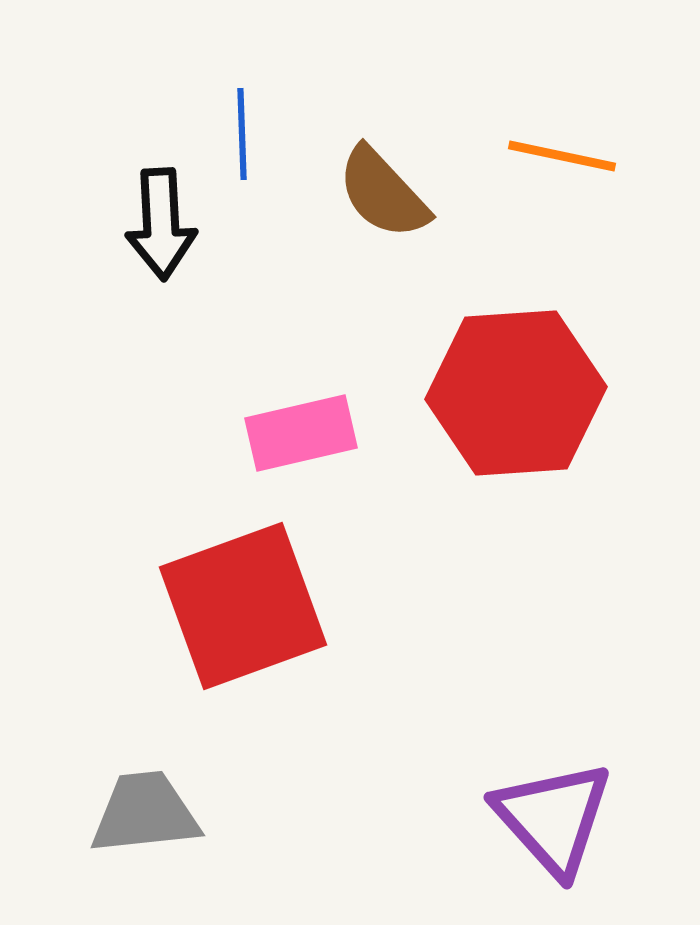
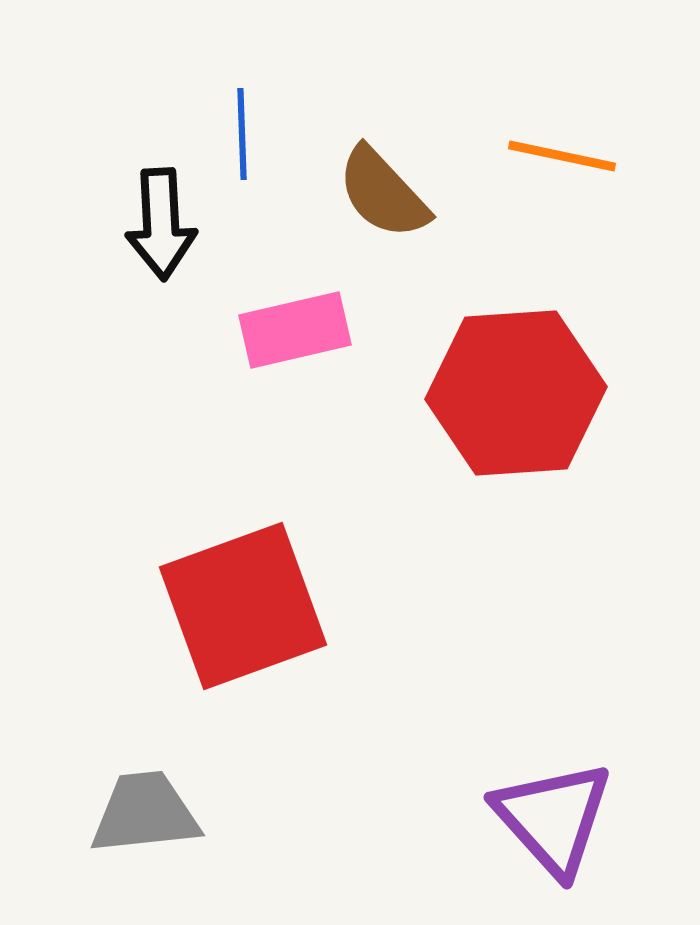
pink rectangle: moved 6 px left, 103 px up
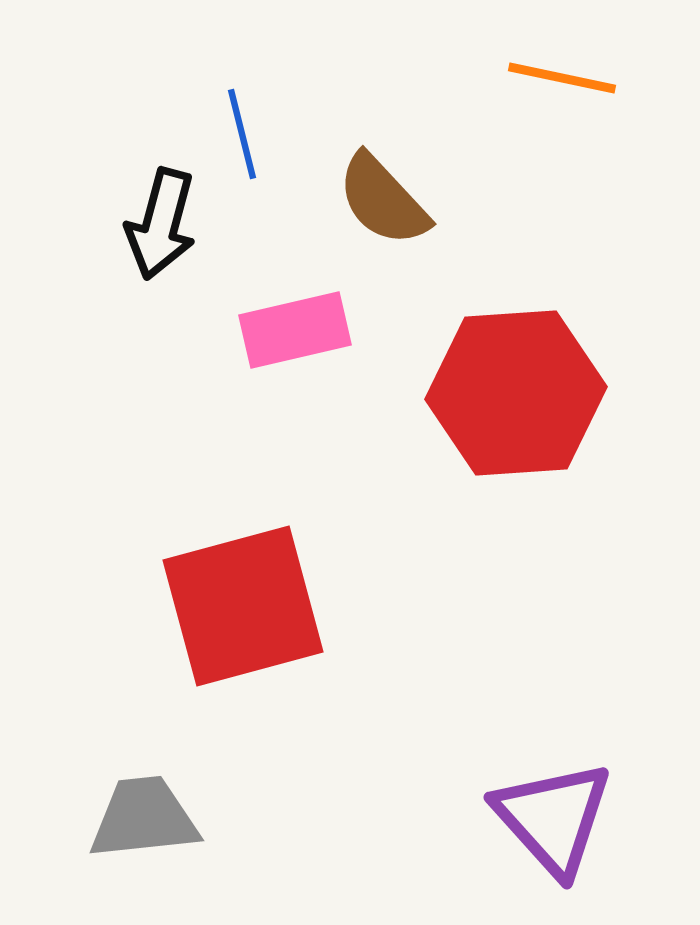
blue line: rotated 12 degrees counterclockwise
orange line: moved 78 px up
brown semicircle: moved 7 px down
black arrow: rotated 18 degrees clockwise
red square: rotated 5 degrees clockwise
gray trapezoid: moved 1 px left, 5 px down
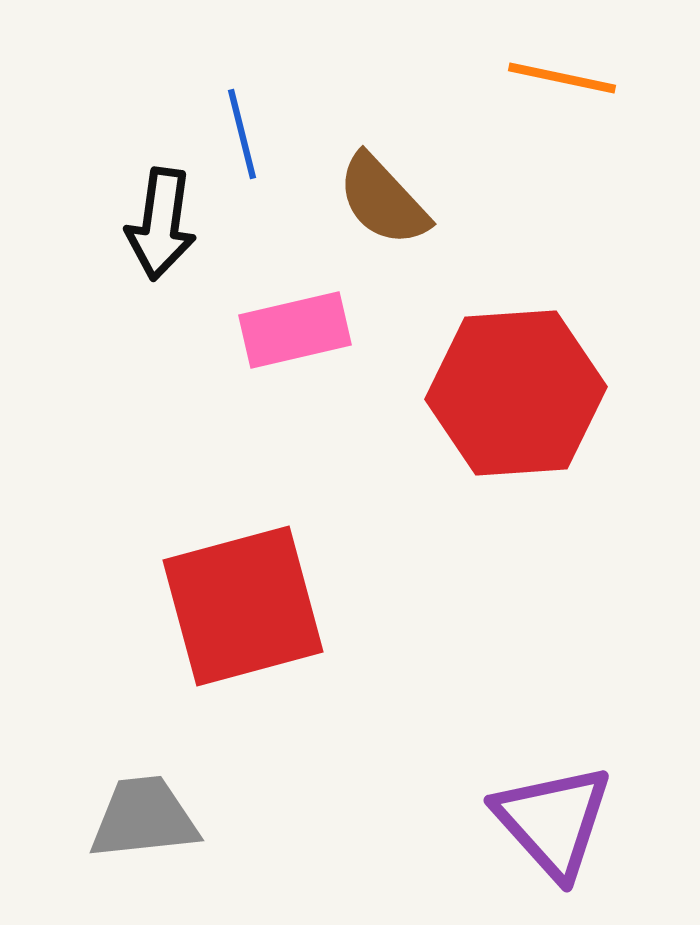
black arrow: rotated 7 degrees counterclockwise
purple triangle: moved 3 px down
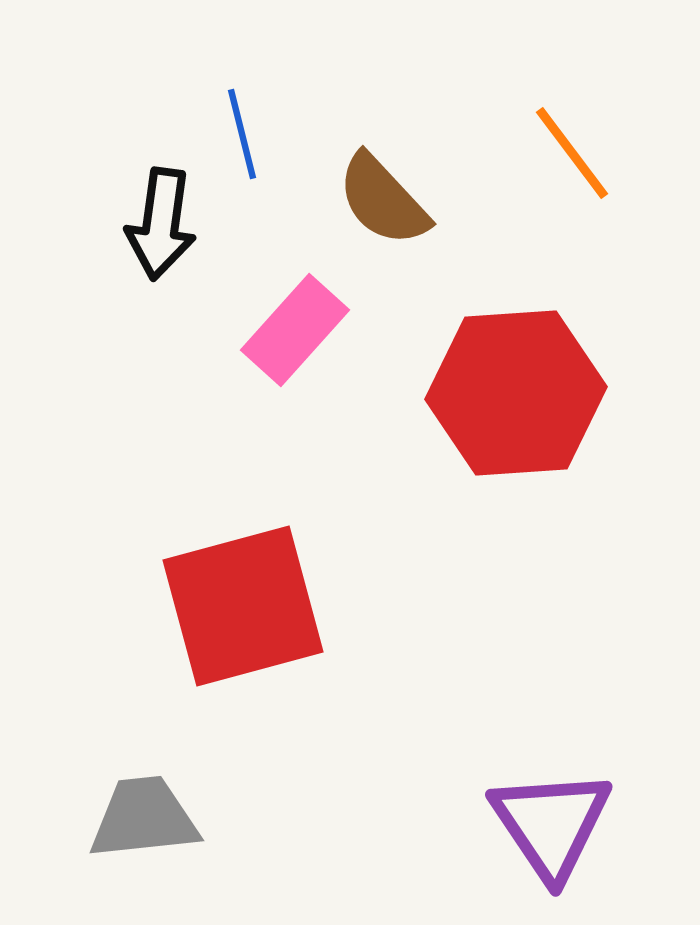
orange line: moved 10 px right, 75 px down; rotated 41 degrees clockwise
pink rectangle: rotated 35 degrees counterclockwise
purple triangle: moved 2 px left, 3 px down; rotated 8 degrees clockwise
